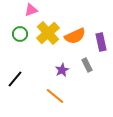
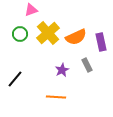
orange semicircle: moved 1 px right, 1 px down
orange line: moved 1 px right, 1 px down; rotated 36 degrees counterclockwise
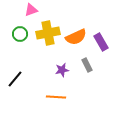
yellow cross: rotated 30 degrees clockwise
purple rectangle: rotated 18 degrees counterclockwise
purple star: rotated 16 degrees clockwise
